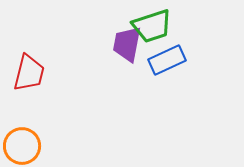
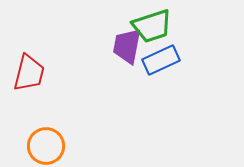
purple trapezoid: moved 2 px down
blue rectangle: moved 6 px left
orange circle: moved 24 px right
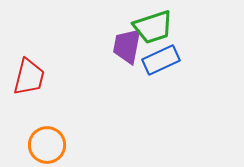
green trapezoid: moved 1 px right, 1 px down
red trapezoid: moved 4 px down
orange circle: moved 1 px right, 1 px up
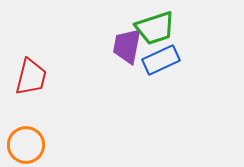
green trapezoid: moved 2 px right, 1 px down
red trapezoid: moved 2 px right
orange circle: moved 21 px left
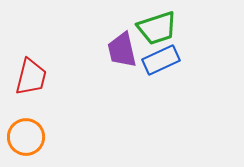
green trapezoid: moved 2 px right
purple trapezoid: moved 5 px left, 4 px down; rotated 24 degrees counterclockwise
orange circle: moved 8 px up
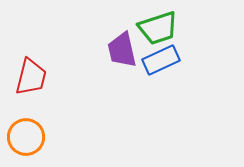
green trapezoid: moved 1 px right
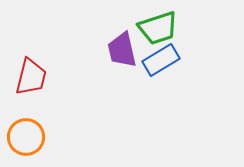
blue rectangle: rotated 6 degrees counterclockwise
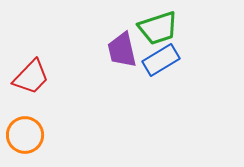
red trapezoid: rotated 30 degrees clockwise
orange circle: moved 1 px left, 2 px up
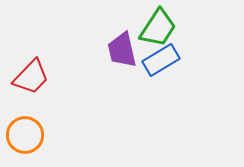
green trapezoid: rotated 39 degrees counterclockwise
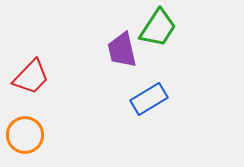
blue rectangle: moved 12 px left, 39 px down
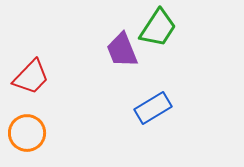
purple trapezoid: rotated 9 degrees counterclockwise
blue rectangle: moved 4 px right, 9 px down
orange circle: moved 2 px right, 2 px up
